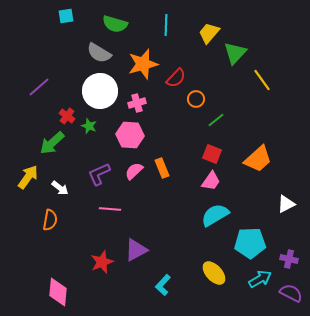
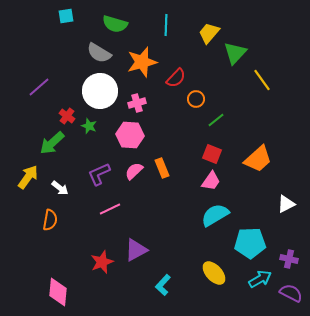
orange star: moved 1 px left, 2 px up
pink line: rotated 30 degrees counterclockwise
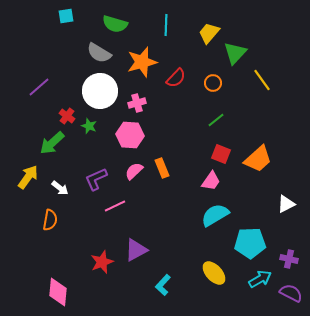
orange circle: moved 17 px right, 16 px up
red square: moved 9 px right
purple L-shape: moved 3 px left, 5 px down
pink line: moved 5 px right, 3 px up
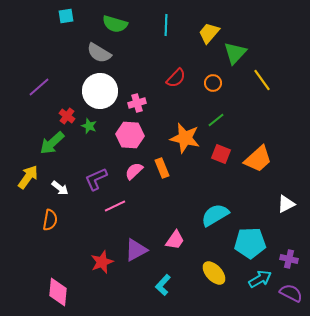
orange star: moved 43 px right, 76 px down; rotated 28 degrees clockwise
pink trapezoid: moved 36 px left, 59 px down
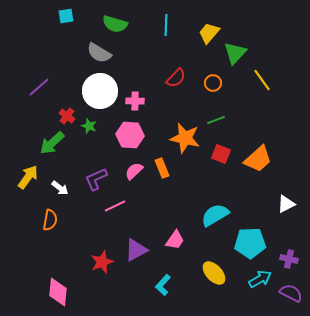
pink cross: moved 2 px left, 2 px up; rotated 18 degrees clockwise
green line: rotated 18 degrees clockwise
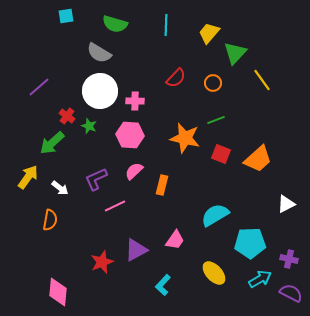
orange rectangle: moved 17 px down; rotated 36 degrees clockwise
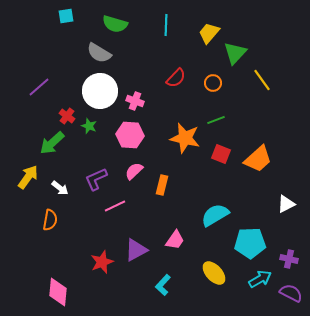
pink cross: rotated 18 degrees clockwise
